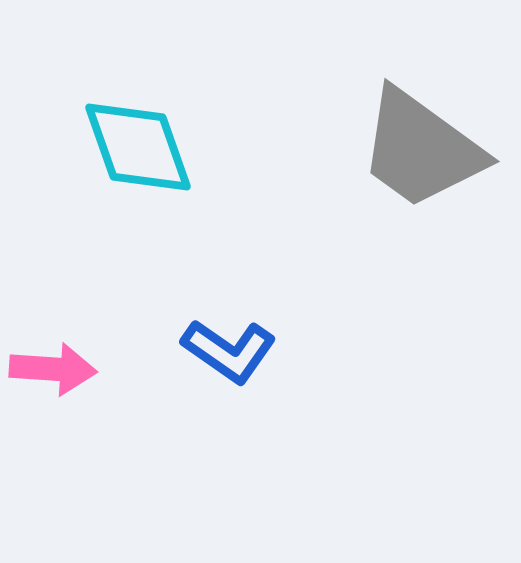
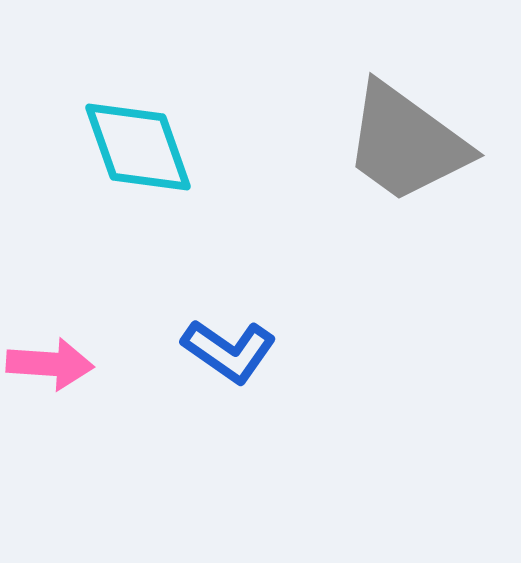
gray trapezoid: moved 15 px left, 6 px up
pink arrow: moved 3 px left, 5 px up
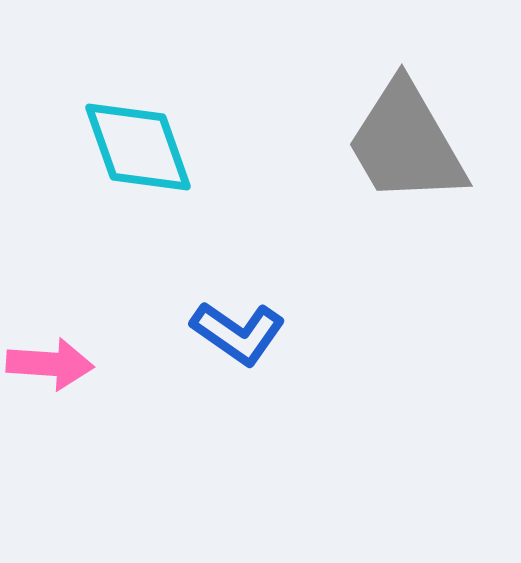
gray trapezoid: rotated 24 degrees clockwise
blue L-shape: moved 9 px right, 18 px up
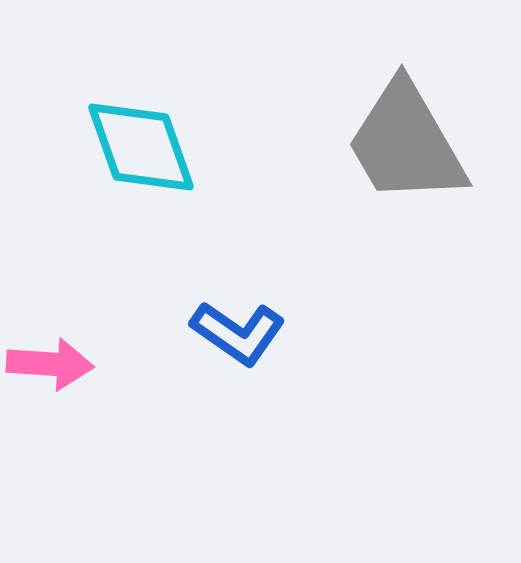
cyan diamond: moved 3 px right
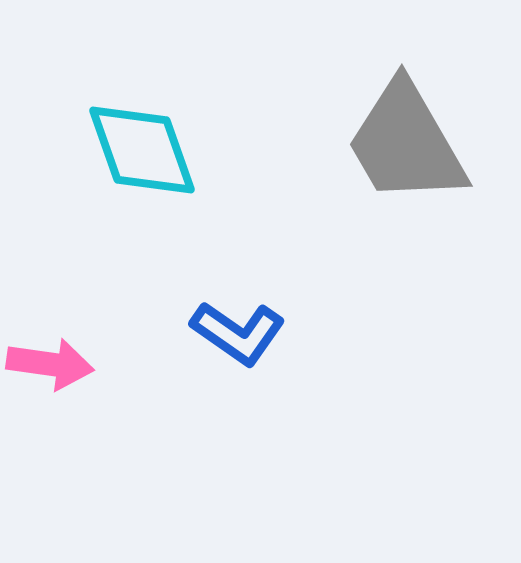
cyan diamond: moved 1 px right, 3 px down
pink arrow: rotated 4 degrees clockwise
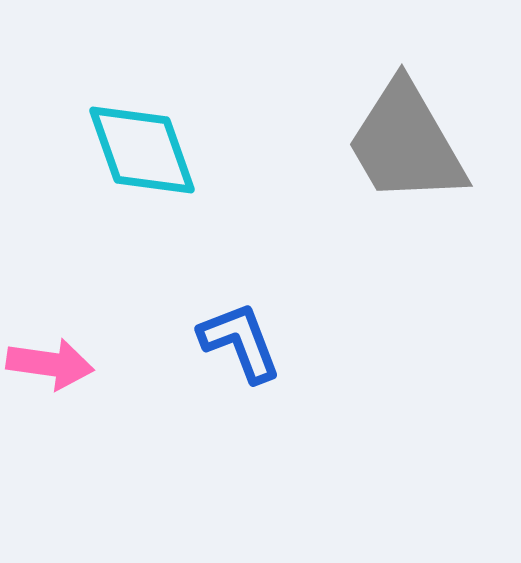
blue L-shape: moved 2 px right, 9 px down; rotated 146 degrees counterclockwise
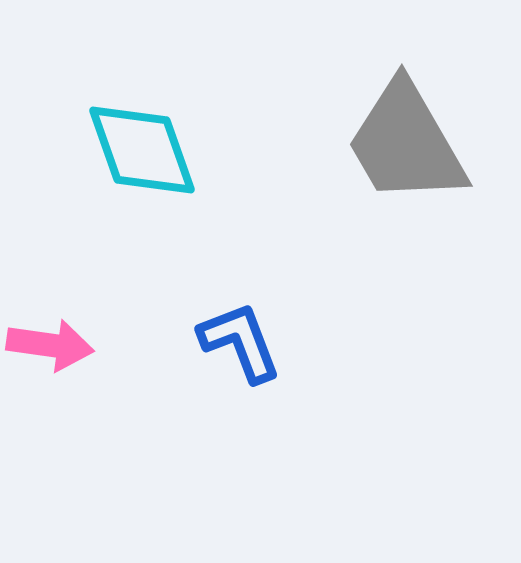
pink arrow: moved 19 px up
